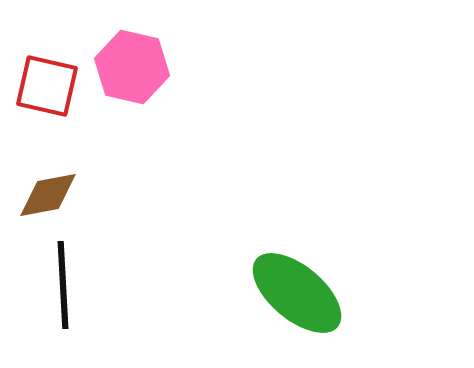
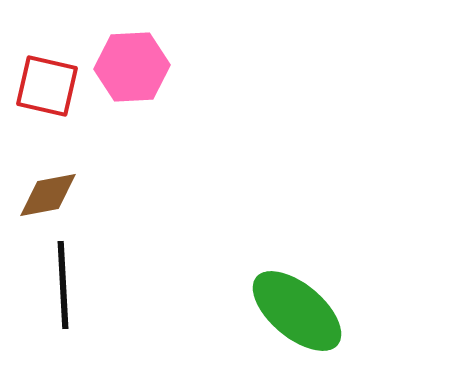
pink hexagon: rotated 16 degrees counterclockwise
green ellipse: moved 18 px down
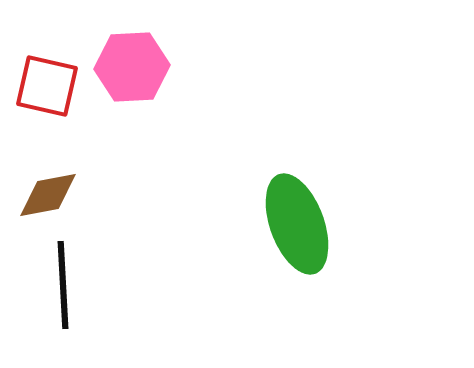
green ellipse: moved 87 px up; rotated 30 degrees clockwise
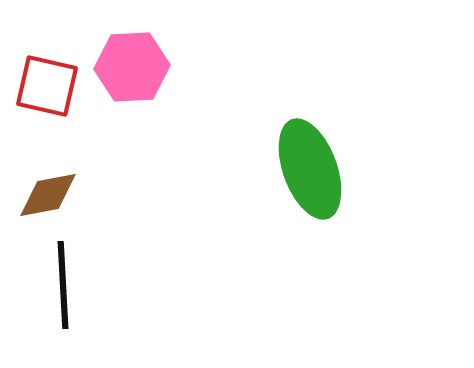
green ellipse: moved 13 px right, 55 px up
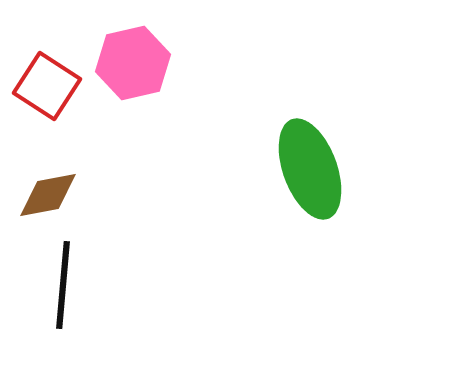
pink hexagon: moved 1 px right, 4 px up; rotated 10 degrees counterclockwise
red square: rotated 20 degrees clockwise
black line: rotated 8 degrees clockwise
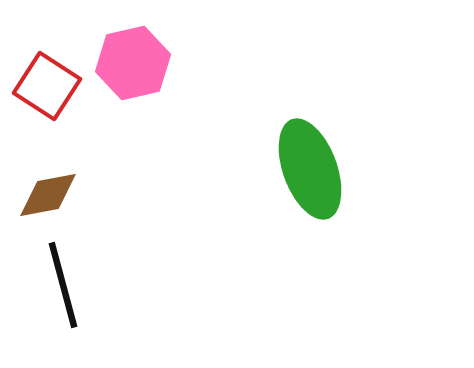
black line: rotated 20 degrees counterclockwise
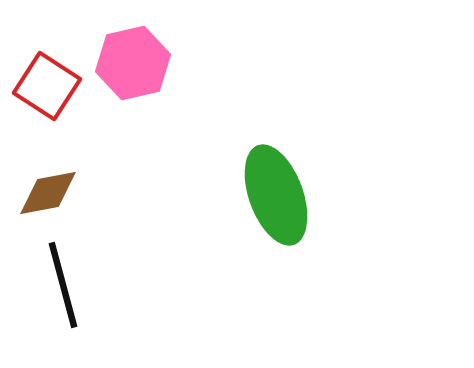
green ellipse: moved 34 px left, 26 px down
brown diamond: moved 2 px up
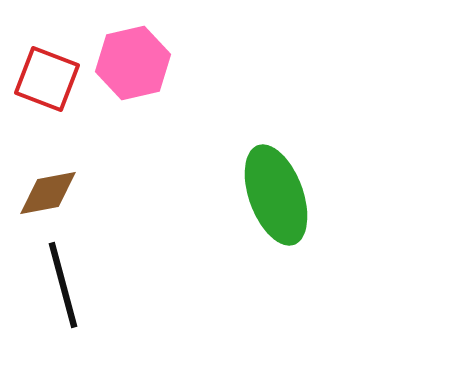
red square: moved 7 px up; rotated 12 degrees counterclockwise
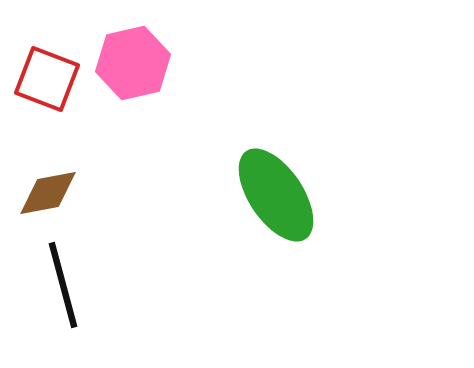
green ellipse: rotated 14 degrees counterclockwise
